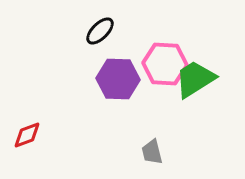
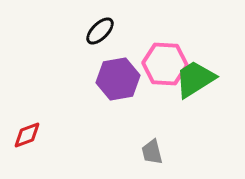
purple hexagon: rotated 12 degrees counterclockwise
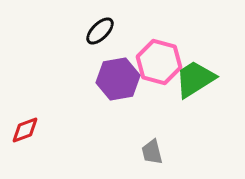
pink hexagon: moved 6 px left, 2 px up; rotated 12 degrees clockwise
red diamond: moved 2 px left, 5 px up
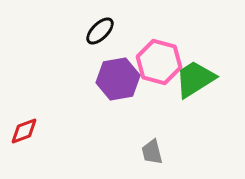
red diamond: moved 1 px left, 1 px down
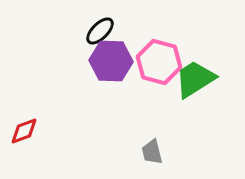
purple hexagon: moved 7 px left, 18 px up; rotated 12 degrees clockwise
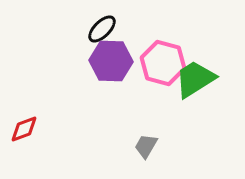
black ellipse: moved 2 px right, 2 px up
pink hexagon: moved 4 px right, 1 px down
red diamond: moved 2 px up
gray trapezoid: moved 6 px left, 6 px up; rotated 44 degrees clockwise
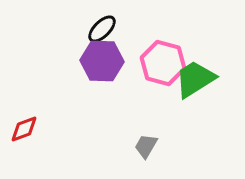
purple hexagon: moved 9 px left
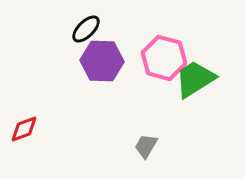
black ellipse: moved 16 px left
pink hexagon: moved 1 px right, 5 px up
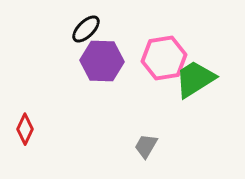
pink hexagon: rotated 24 degrees counterclockwise
red diamond: moved 1 px right; rotated 44 degrees counterclockwise
